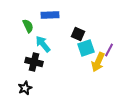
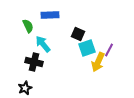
cyan square: moved 1 px right
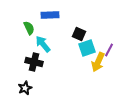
green semicircle: moved 1 px right, 2 px down
black square: moved 1 px right
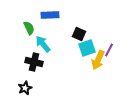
yellow arrow: moved 2 px up
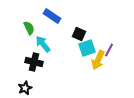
blue rectangle: moved 2 px right, 1 px down; rotated 36 degrees clockwise
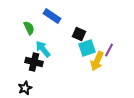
cyan arrow: moved 5 px down
yellow arrow: moved 1 px left, 1 px down
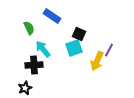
cyan square: moved 13 px left
black cross: moved 3 px down; rotated 18 degrees counterclockwise
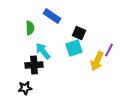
green semicircle: moved 1 px right; rotated 24 degrees clockwise
black square: moved 1 px up
cyan arrow: moved 2 px down
black star: rotated 16 degrees clockwise
